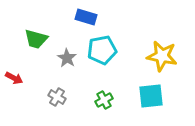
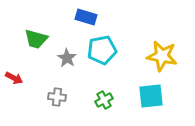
gray cross: rotated 24 degrees counterclockwise
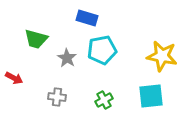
blue rectangle: moved 1 px right, 1 px down
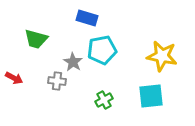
gray star: moved 6 px right, 4 px down
gray cross: moved 16 px up
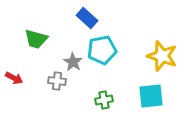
blue rectangle: rotated 25 degrees clockwise
yellow star: rotated 8 degrees clockwise
green cross: rotated 18 degrees clockwise
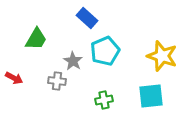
green trapezoid: rotated 75 degrees counterclockwise
cyan pentagon: moved 3 px right, 1 px down; rotated 12 degrees counterclockwise
gray star: moved 1 px up
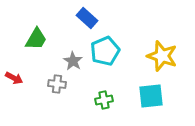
gray cross: moved 3 px down
